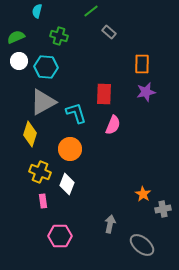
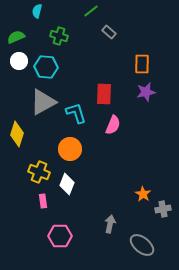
yellow diamond: moved 13 px left
yellow cross: moved 1 px left
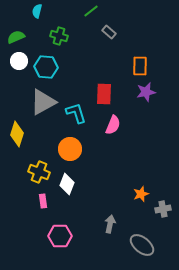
orange rectangle: moved 2 px left, 2 px down
orange star: moved 2 px left; rotated 21 degrees clockwise
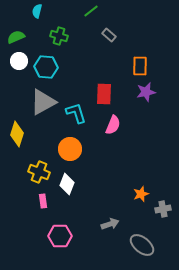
gray rectangle: moved 3 px down
gray arrow: rotated 60 degrees clockwise
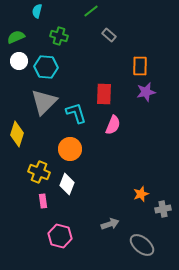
gray triangle: moved 1 px right; rotated 16 degrees counterclockwise
pink hexagon: rotated 15 degrees clockwise
